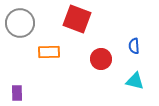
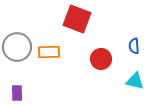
gray circle: moved 3 px left, 24 px down
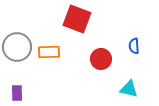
cyan triangle: moved 6 px left, 8 px down
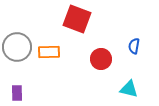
blue semicircle: rotated 14 degrees clockwise
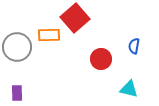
red square: moved 2 px left, 1 px up; rotated 28 degrees clockwise
orange rectangle: moved 17 px up
